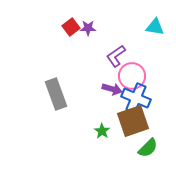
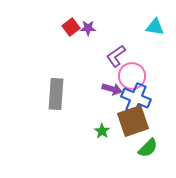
gray rectangle: rotated 24 degrees clockwise
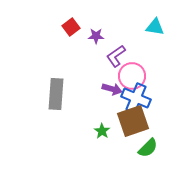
purple star: moved 8 px right, 8 px down
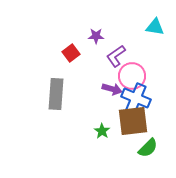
red square: moved 26 px down
brown square: rotated 12 degrees clockwise
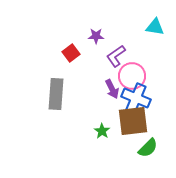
purple arrow: rotated 48 degrees clockwise
